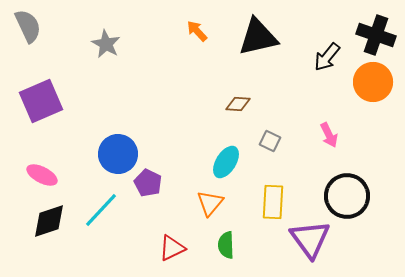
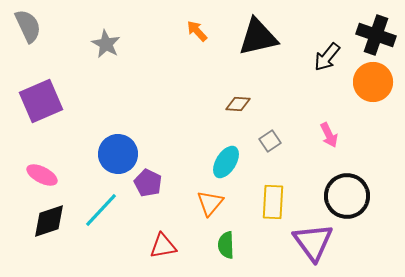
gray square: rotated 30 degrees clockwise
purple triangle: moved 3 px right, 3 px down
red triangle: moved 9 px left, 2 px up; rotated 16 degrees clockwise
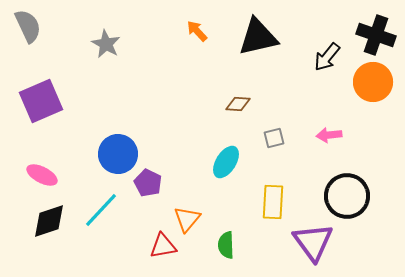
pink arrow: rotated 110 degrees clockwise
gray square: moved 4 px right, 3 px up; rotated 20 degrees clockwise
orange triangle: moved 23 px left, 16 px down
